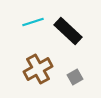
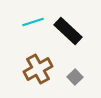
gray square: rotated 14 degrees counterclockwise
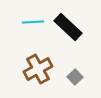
cyan line: rotated 15 degrees clockwise
black rectangle: moved 4 px up
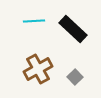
cyan line: moved 1 px right, 1 px up
black rectangle: moved 5 px right, 2 px down
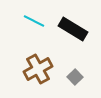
cyan line: rotated 30 degrees clockwise
black rectangle: rotated 12 degrees counterclockwise
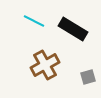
brown cross: moved 7 px right, 4 px up
gray square: moved 13 px right; rotated 28 degrees clockwise
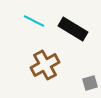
gray square: moved 2 px right, 6 px down
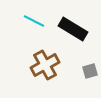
gray square: moved 12 px up
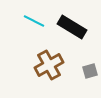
black rectangle: moved 1 px left, 2 px up
brown cross: moved 4 px right
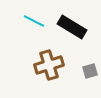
brown cross: rotated 12 degrees clockwise
